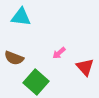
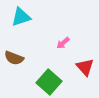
cyan triangle: rotated 25 degrees counterclockwise
pink arrow: moved 4 px right, 10 px up
green square: moved 13 px right
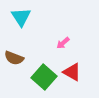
cyan triangle: rotated 45 degrees counterclockwise
red triangle: moved 13 px left, 5 px down; rotated 18 degrees counterclockwise
green square: moved 5 px left, 5 px up
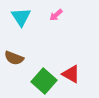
pink arrow: moved 7 px left, 28 px up
red triangle: moved 1 px left, 2 px down
green square: moved 4 px down
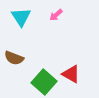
green square: moved 1 px down
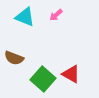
cyan triangle: moved 4 px right; rotated 35 degrees counterclockwise
green square: moved 1 px left, 3 px up
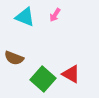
pink arrow: moved 1 px left; rotated 16 degrees counterclockwise
